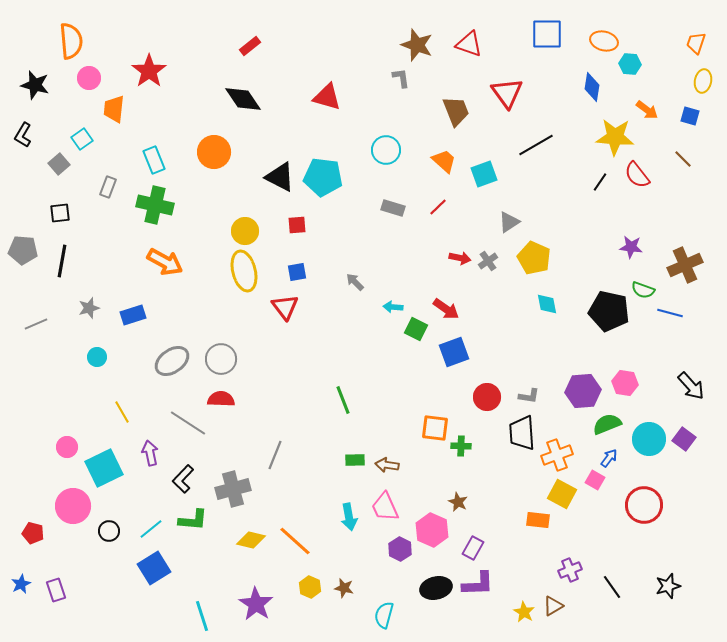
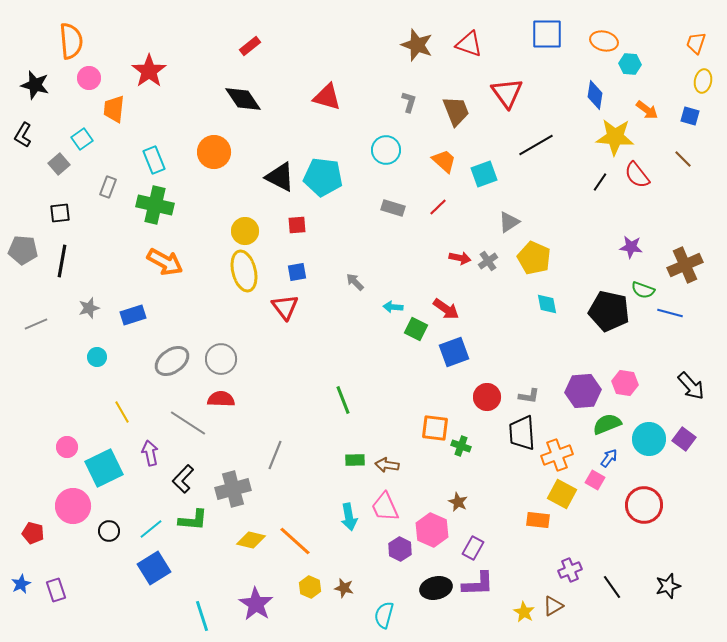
gray L-shape at (401, 78): moved 8 px right, 24 px down; rotated 25 degrees clockwise
blue diamond at (592, 87): moved 3 px right, 8 px down
green cross at (461, 446): rotated 18 degrees clockwise
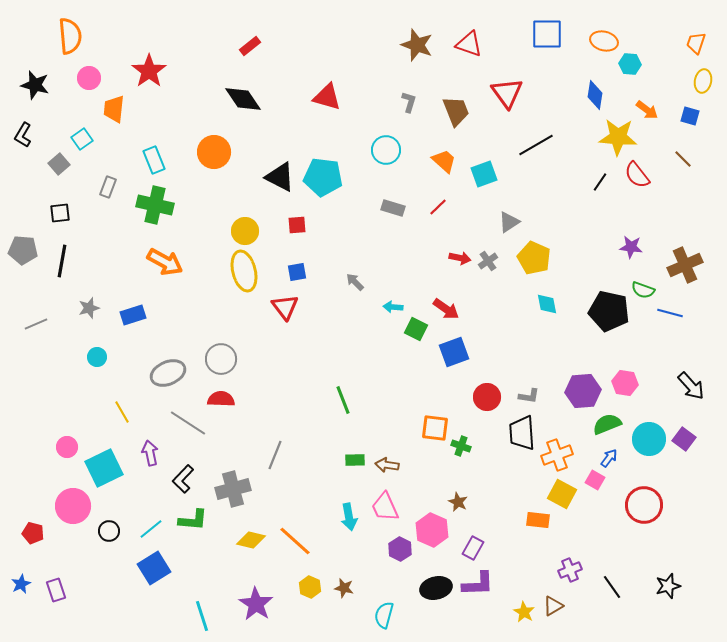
orange semicircle at (71, 41): moved 1 px left, 5 px up
yellow star at (615, 137): moved 3 px right
gray ellipse at (172, 361): moved 4 px left, 12 px down; rotated 12 degrees clockwise
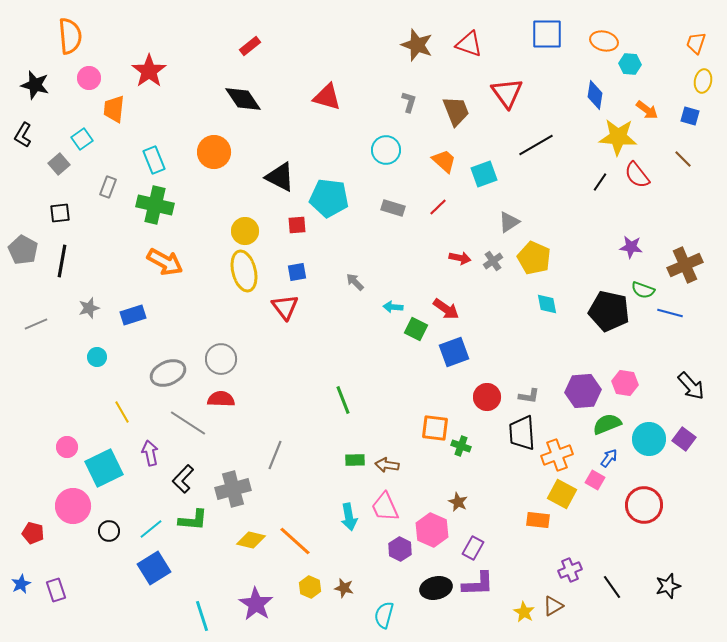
cyan pentagon at (323, 177): moved 6 px right, 21 px down
gray pentagon at (23, 250): rotated 24 degrees clockwise
gray cross at (488, 261): moved 5 px right
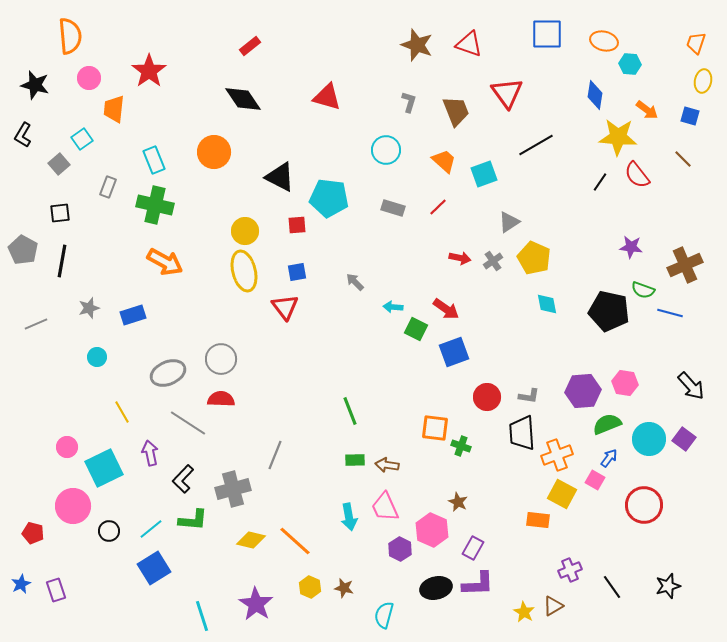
green line at (343, 400): moved 7 px right, 11 px down
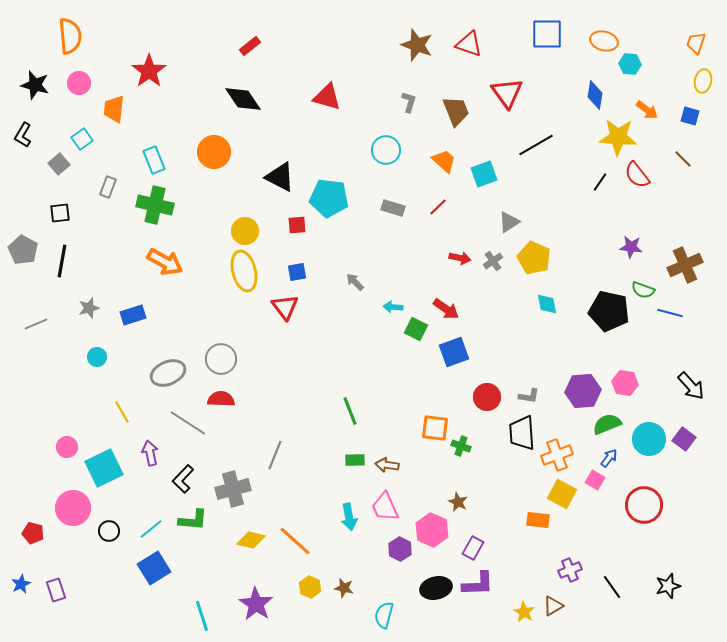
pink circle at (89, 78): moved 10 px left, 5 px down
pink circle at (73, 506): moved 2 px down
